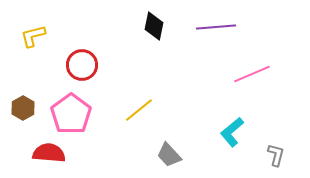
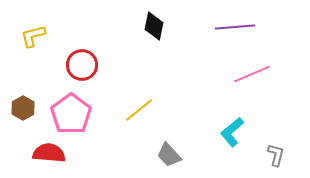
purple line: moved 19 px right
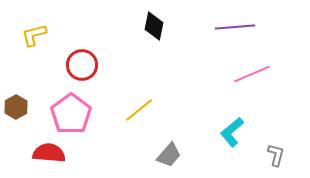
yellow L-shape: moved 1 px right, 1 px up
brown hexagon: moved 7 px left, 1 px up
gray trapezoid: rotated 96 degrees counterclockwise
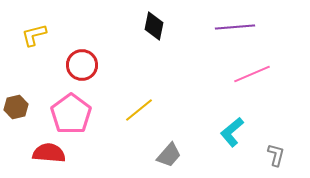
brown hexagon: rotated 15 degrees clockwise
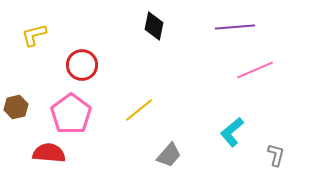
pink line: moved 3 px right, 4 px up
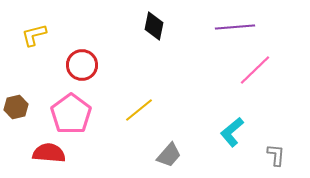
pink line: rotated 21 degrees counterclockwise
gray L-shape: rotated 10 degrees counterclockwise
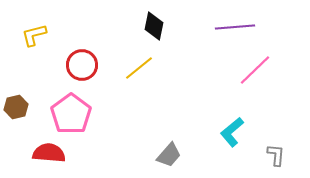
yellow line: moved 42 px up
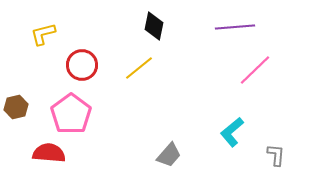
yellow L-shape: moved 9 px right, 1 px up
